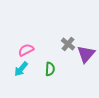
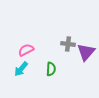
gray cross: rotated 32 degrees counterclockwise
purple triangle: moved 2 px up
green semicircle: moved 1 px right
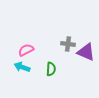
purple triangle: rotated 48 degrees counterclockwise
cyan arrow: moved 1 px right, 2 px up; rotated 70 degrees clockwise
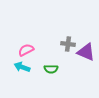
green semicircle: rotated 88 degrees clockwise
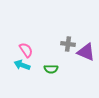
pink semicircle: rotated 84 degrees clockwise
cyan arrow: moved 2 px up
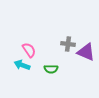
pink semicircle: moved 3 px right
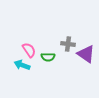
purple triangle: moved 2 px down; rotated 12 degrees clockwise
green semicircle: moved 3 px left, 12 px up
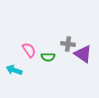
purple triangle: moved 3 px left
cyan arrow: moved 8 px left, 5 px down
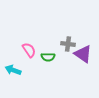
cyan arrow: moved 1 px left
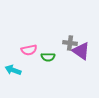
gray cross: moved 2 px right, 1 px up
pink semicircle: rotated 112 degrees clockwise
purple triangle: moved 2 px left, 3 px up
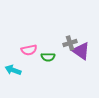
gray cross: rotated 24 degrees counterclockwise
